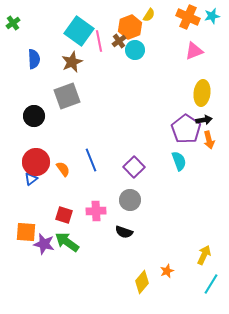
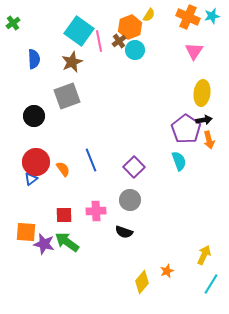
pink triangle: rotated 36 degrees counterclockwise
red square: rotated 18 degrees counterclockwise
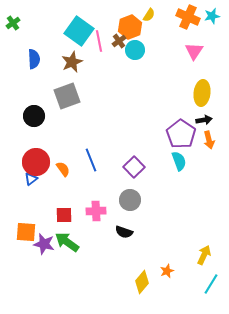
purple pentagon: moved 5 px left, 5 px down
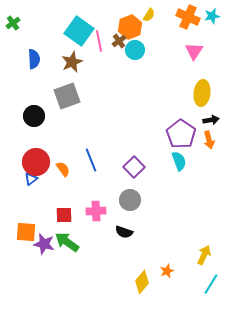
black arrow: moved 7 px right
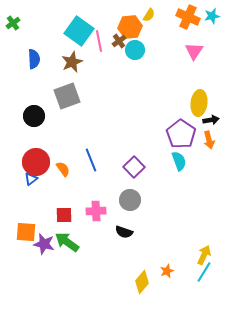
orange hexagon: rotated 15 degrees clockwise
yellow ellipse: moved 3 px left, 10 px down
cyan line: moved 7 px left, 12 px up
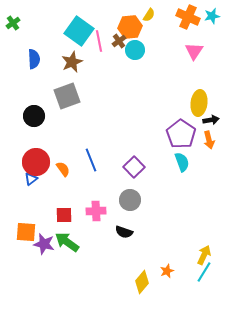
cyan semicircle: moved 3 px right, 1 px down
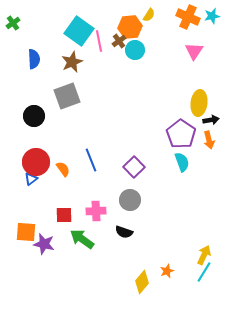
green arrow: moved 15 px right, 3 px up
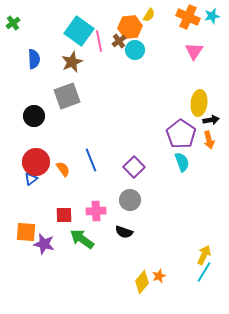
orange star: moved 8 px left, 5 px down
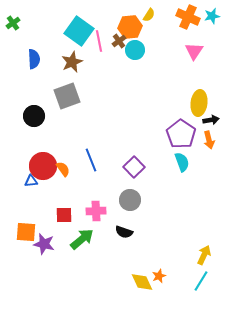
red circle: moved 7 px right, 4 px down
blue triangle: moved 2 px down; rotated 32 degrees clockwise
green arrow: rotated 105 degrees clockwise
cyan line: moved 3 px left, 9 px down
yellow diamond: rotated 65 degrees counterclockwise
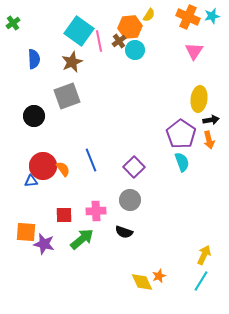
yellow ellipse: moved 4 px up
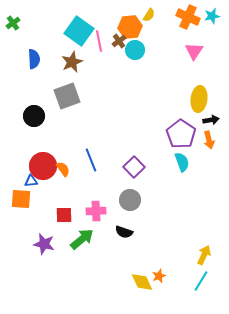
orange square: moved 5 px left, 33 px up
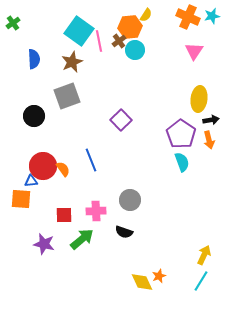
yellow semicircle: moved 3 px left
purple square: moved 13 px left, 47 px up
